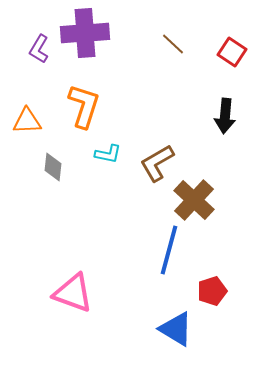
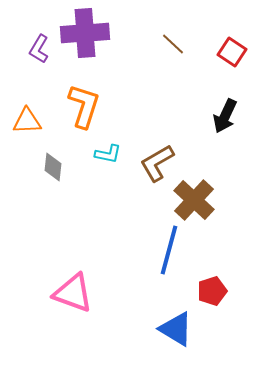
black arrow: rotated 20 degrees clockwise
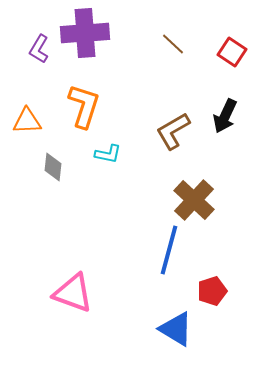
brown L-shape: moved 16 px right, 32 px up
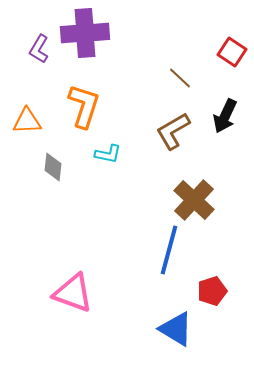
brown line: moved 7 px right, 34 px down
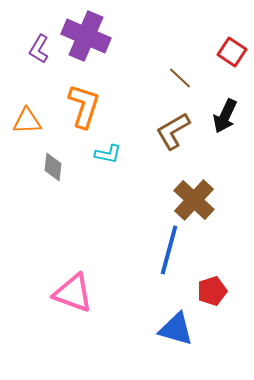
purple cross: moved 1 px right, 3 px down; rotated 27 degrees clockwise
blue triangle: rotated 15 degrees counterclockwise
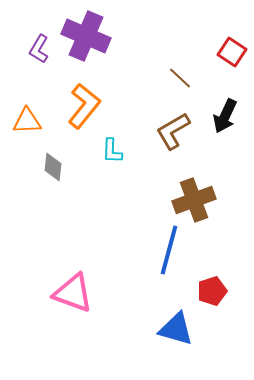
orange L-shape: rotated 21 degrees clockwise
cyan L-shape: moved 4 px right, 3 px up; rotated 80 degrees clockwise
brown cross: rotated 27 degrees clockwise
